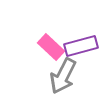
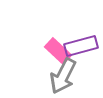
pink rectangle: moved 7 px right, 4 px down
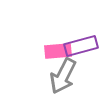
pink rectangle: rotated 48 degrees counterclockwise
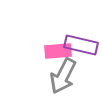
purple rectangle: moved 1 px up; rotated 28 degrees clockwise
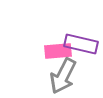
purple rectangle: moved 1 px up
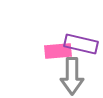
gray arrow: moved 9 px right; rotated 27 degrees counterclockwise
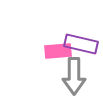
gray arrow: moved 2 px right
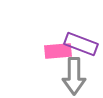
purple rectangle: rotated 8 degrees clockwise
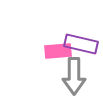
purple rectangle: rotated 8 degrees counterclockwise
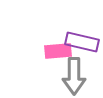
purple rectangle: moved 1 px right, 2 px up
